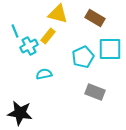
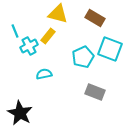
cyan square: rotated 20 degrees clockwise
black star: rotated 20 degrees clockwise
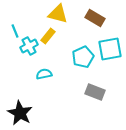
cyan square: rotated 30 degrees counterclockwise
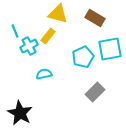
gray rectangle: rotated 66 degrees counterclockwise
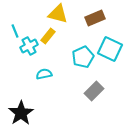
brown rectangle: rotated 54 degrees counterclockwise
cyan square: rotated 35 degrees clockwise
gray rectangle: moved 1 px left, 1 px up
black star: moved 1 px right; rotated 10 degrees clockwise
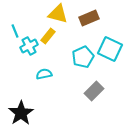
brown rectangle: moved 6 px left
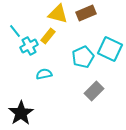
brown rectangle: moved 3 px left, 5 px up
cyan line: rotated 16 degrees counterclockwise
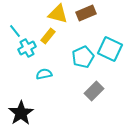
cyan cross: moved 2 px left, 2 px down
